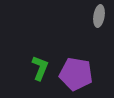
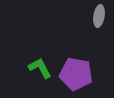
green L-shape: rotated 50 degrees counterclockwise
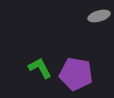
gray ellipse: rotated 65 degrees clockwise
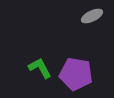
gray ellipse: moved 7 px left; rotated 10 degrees counterclockwise
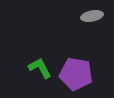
gray ellipse: rotated 15 degrees clockwise
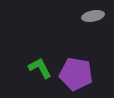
gray ellipse: moved 1 px right
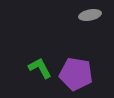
gray ellipse: moved 3 px left, 1 px up
